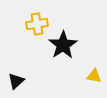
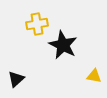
black star: rotated 12 degrees counterclockwise
black triangle: moved 2 px up
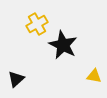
yellow cross: rotated 20 degrees counterclockwise
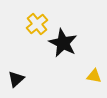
yellow cross: rotated 10 degrees counterclockwise
black star: moved 2 px up
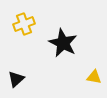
yellow cross: moved 13 px left; rotated 20 degrees clockwise
yellow triangle: moved 1 px down
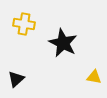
yellow cross: rotated 30 degrees clockwise
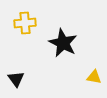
yellow cross: moved 1 px right, 1 px up; rotated 15 degrees counterclockwise
black triangle: rotated 24 degrees counterclockwise
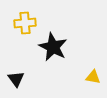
black star: moved 10 px left, 4 px down
yellow triangle: moved 1 px left
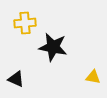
black star: rotated 16 degrees counterclockwise
black triangle: rotated 30 degrees counterclockwise
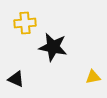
yellow triangle: rotated 21 degrees counterclockwise
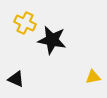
yellow cross: rotated 30 degrees clockwise
black star: moved 1 px left, 7 px up
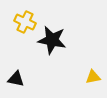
yellow cross: moved 1 px up
black triangle: rotated 12 degrees counterclockwise
